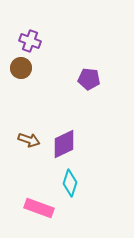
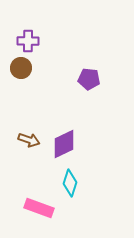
purple cross: moved 2 px left; rotated 20 degrees counterclockwise
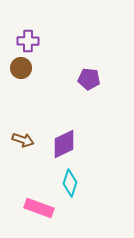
brown arrow: moved 6 px left
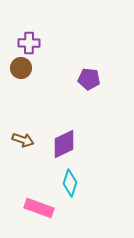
purple cross: moved 1 px right, 2 px down
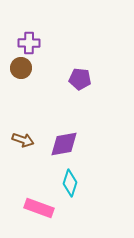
purple pentagon: moved 9 px left
purple diamond: rotated 16 degrees clockwise
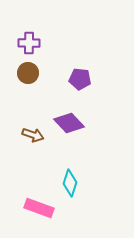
brown circle: moved 7 px right, 5 px down
brown arrow: moved 10 px right, 5 px up
purple diamond: moved 5 px right, 21 px up; rotated 56 degrees clockwise
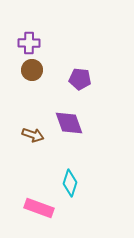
brown circle: moved 4 px right, 3 px up
purple diamond: rotated 24 degrees clockwise
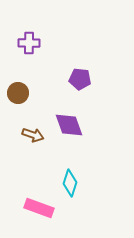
brown circle: moved 14 px left, 23 px down
purple diamond: moved 2 px down
